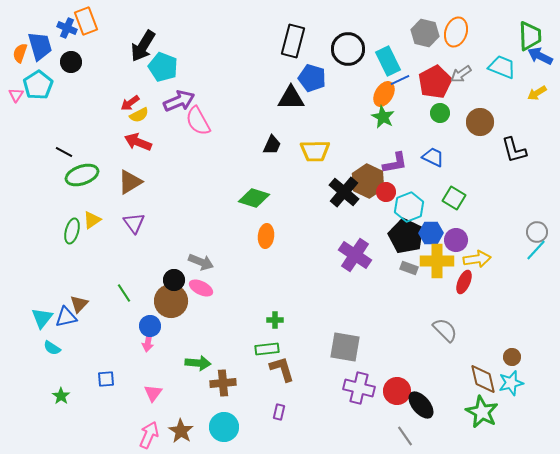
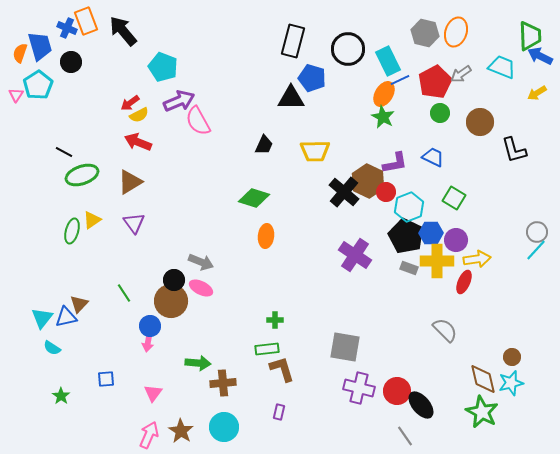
black arrow at (143, 46): moved 20 px left, 15 px up; rotated 108 degrees clockwise
black trapezoid at (272, 145): moved 8 px left
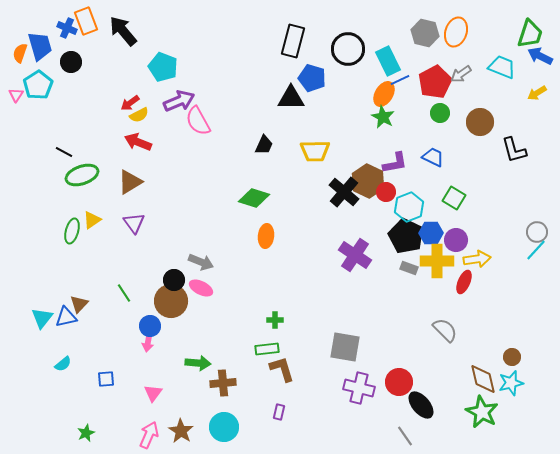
green trapezoid at (530, 36): moved 2 px up; rotated 20 degrees clockwise
cyan semicircle at (52, 348): moved 11 px right, 16 px down; rotated 72 degrees counterclockwise
red circle at (397, 391): moved 2 px right, 9 px up
green star at (61, 396): moved 25 px right, 37 px down; rotated 12 degrees clockwise
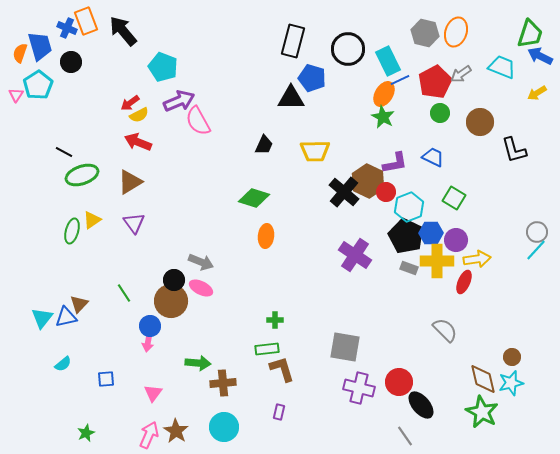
brown star at (181, 431): moved 5 px left
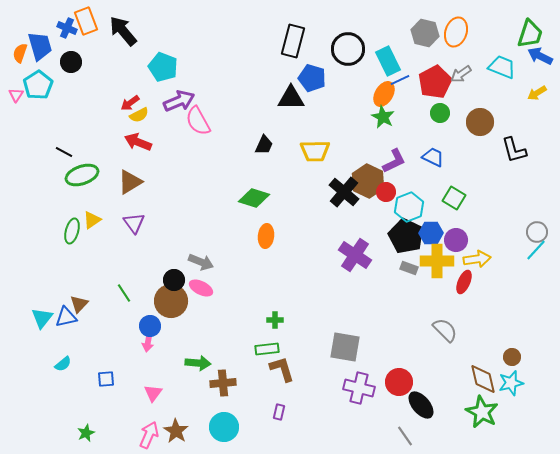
purple L-shape at (395, 163): moved 1 px left, 2 px up; rotated 16 degrees counterclockwise
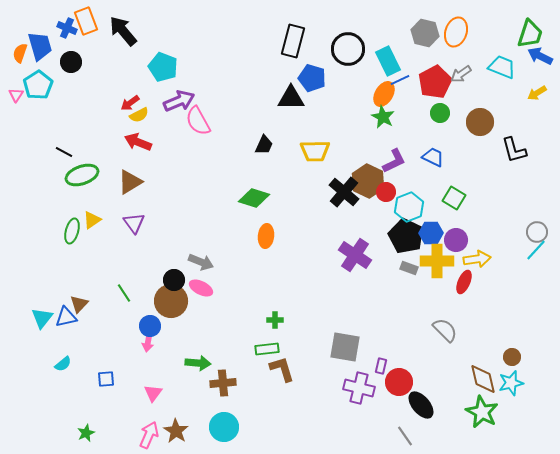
purple rectangle at (279, 412): moved 102 px right, 46 px up
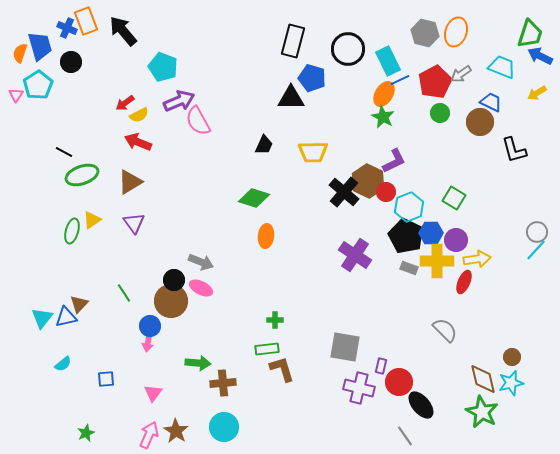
red arrow at (130, 103): moved 5 px left
yellow trapezoid at (315, 151): moved 2 px left, 1 px down
blue trapezoid at (433, 157): moved 58 px right, 55 px up
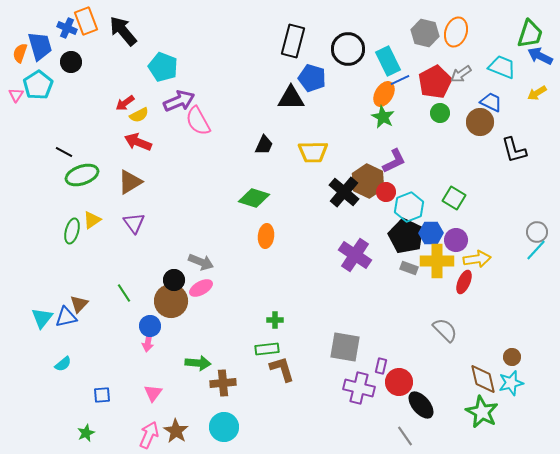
pink ellipse at (201, 288): rotated 55 degrees counterclockwise
blue square at (106, 379): moved 4 px left, 16 px down
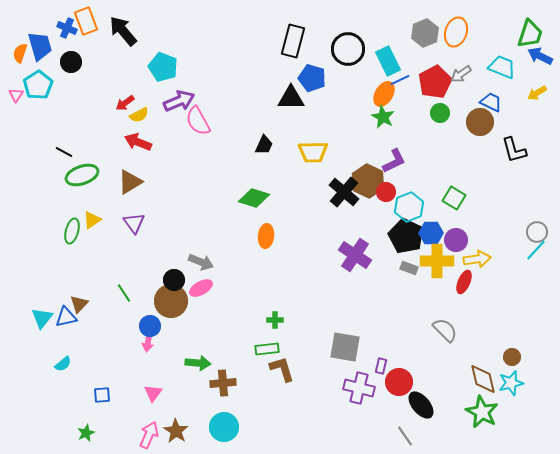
gray hexagon at (425, 33): rotated 24 degrees clockwise
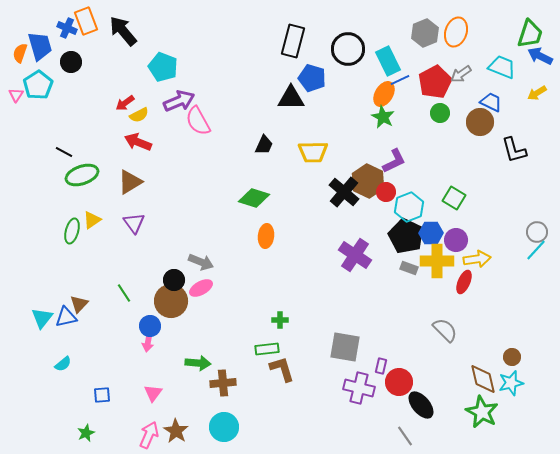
green cross at (275, 320): moved 5 px right
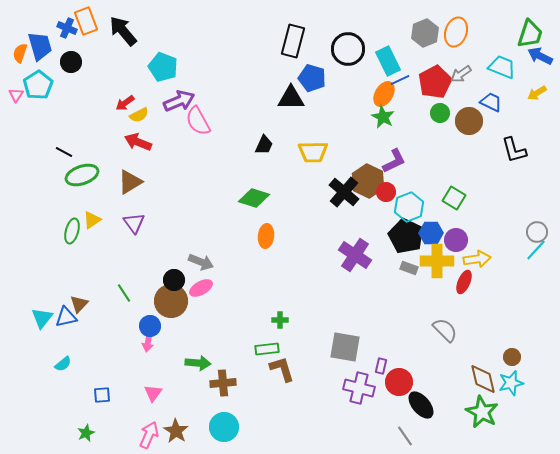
brown circle at (480, 122): moved 11 px left, 1 px up
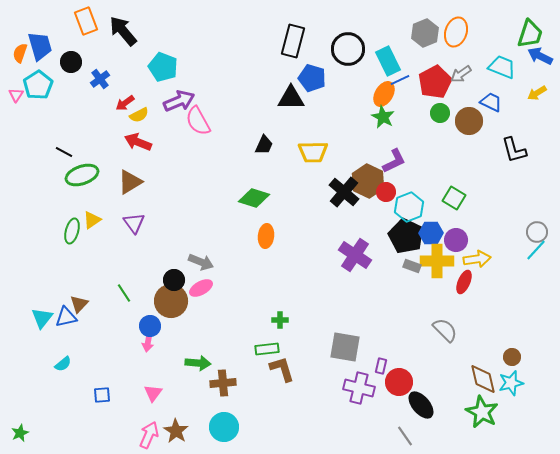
blue cross at (67, 28): moved 33 px right, 51 px down; rotated 30 degrees clockwise
gray rectangle at (409, 268): moved 3 px right, 2 px up
green star at (86, 433): moved 66 px left
